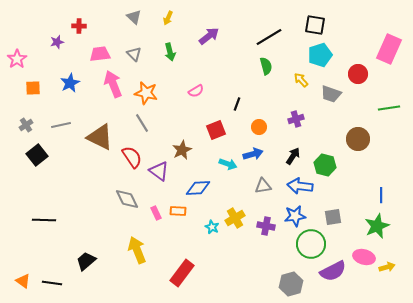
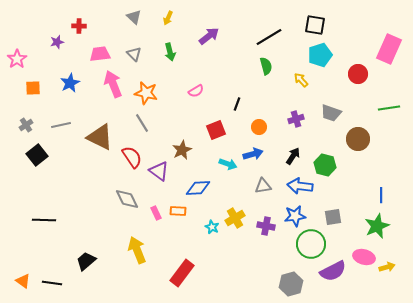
gray trapezoid at (331, 94): moved 19 px down
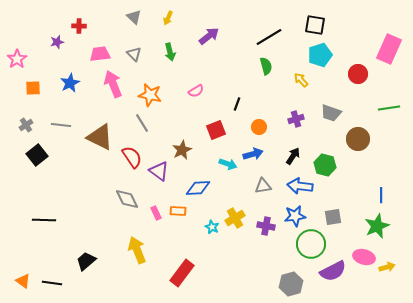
orange star at (146, 93): moved 4 px right, 2 px down
gray line at (61, 125): rotated 18 degrees clockwise
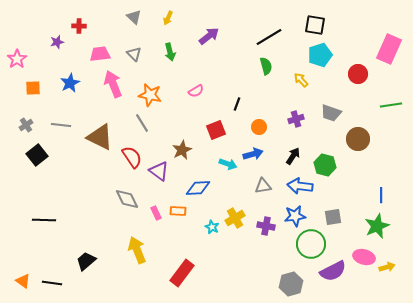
green line at (389, 108): moved 2 px right, 3 px up
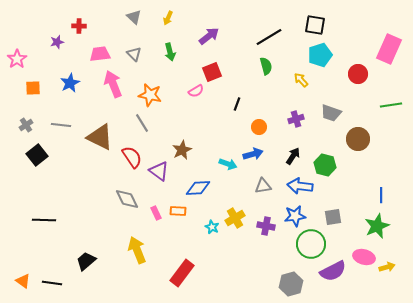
red square at (216, 130): moved 4 px left, 58 px up
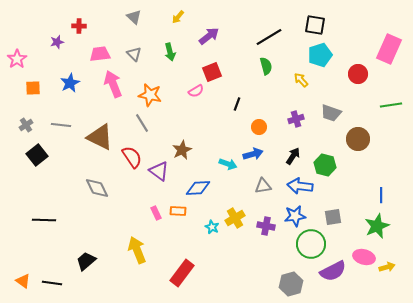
yellow arrow at (168, 18): moved 10 px right, 1 px up; rotated 16 degrees clockwise
gray diamond at (127, 199): moved 30 px left, 11 px up
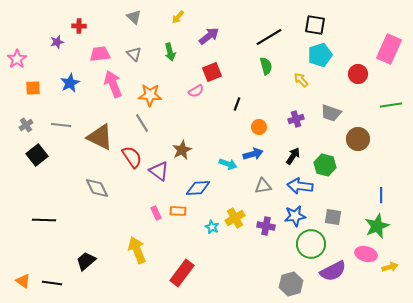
orange star at (150, 95): rotated 10 degrees counterclockwise
gray square at (333, 217): rotated 18 degrees clockwise
pink ellipse at (364, 257): moved 2 px right, 3 px up
yellow arrow at (387, 267): moved 3 px right
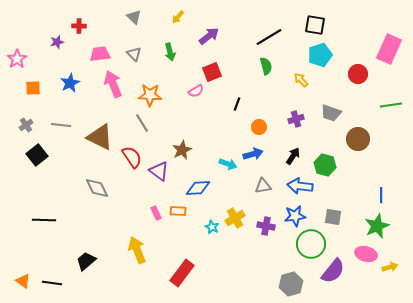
purple semicircle at (333, 271): rotated 24 degrees counterclockwise
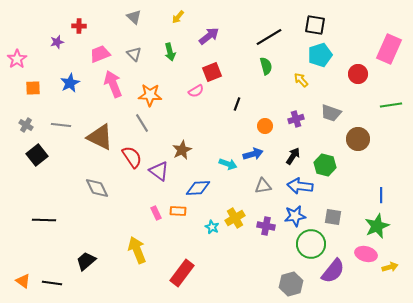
pink trapezoid at (100, 54): rotated 15 degrees counterclockwise
gray cross at (26, 125): rotated 24 degrees counterclockwise
orange circle at (259, 127): moved 6 px right, 1 px up
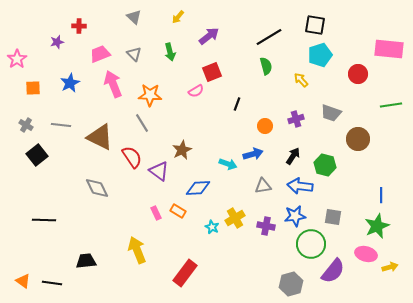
pink rectangle at (389, 49): rotated 72 degrees clockwise
orange rectangle at (178, 211): rotated 28 degrees clockwise
black trapezoid at (86, 261): rotated 35 degrees clockwise
red rectangle at (182, 273): moved 3 px right
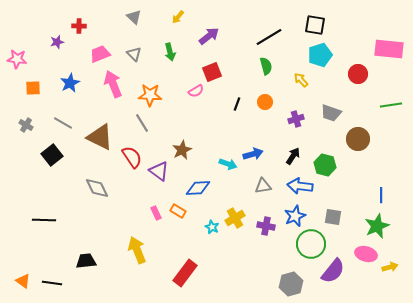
pink star at (17, 59): rotated 30 degrees counterclockwise
gray line at (61, 125): moved 2 px right, 2 px up; rotated 24 degrees clockwise
orange circle at (265, 126): moved 24 px up
black square at (37, 155): moved 15 px right
blue star at (295, 216): rotated 15 degrees counterclockwise
